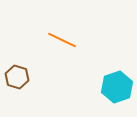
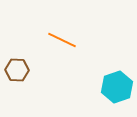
brown hexagon: moved 7 px up; rotated 15 degrees counterclockwise
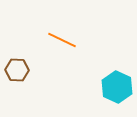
cyan hexagon: rotated 16 degrees counterclockwise
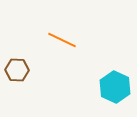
cyan hexagon: moved 2 px left
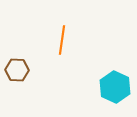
orange line: rotated 72 degrees clockwise
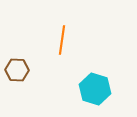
cyan hexagon: moved 20 px left, 2 px down; rotated 8 degrees counterclockwise
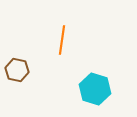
brown hexagon: rotated 10 degrees clockwise
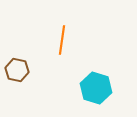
cyan hexagon: moved 1 px right, 1 px up
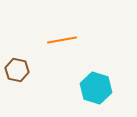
orange line: rotated 72 degrees clockwise
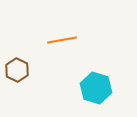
brown hexagon: rotated 15 degrees clockwise
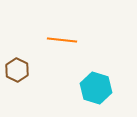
orange line: rotated 16 degrees clockwise
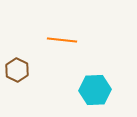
cyan hexagon: moved 1 px left, 2 px down; rotated 20 degrees counterclockwise
